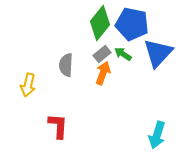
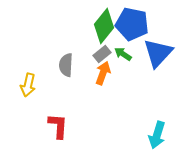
green diamond: moved 4 px right, 3 px down
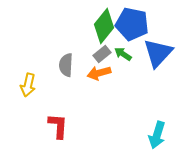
orange arrow: moved 4 px left; rotated 125 degrees counterclockwise
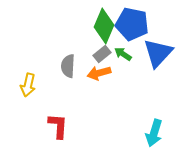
green diamond: rotated 16 degrees counterclockwise
gray semicircle: moved 2 px right, 1 px down
cyan arrow: moved 3 px left, 2 px up
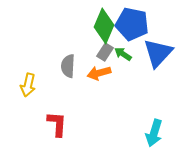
gray rectangle: moved 3 px right, 2 px up; rotated 18 degrees counterclockwise
red L-shape: moved 1 px left, 2 px up
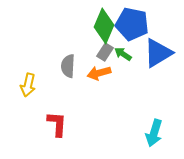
blue triangle: rotated 16 degrees clockwise
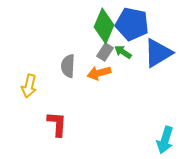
green arrow: moved 2 px up
yellow arrow: moved 1 px right, 1 px down
cyan arrow: moved 11 px right, 7 px down
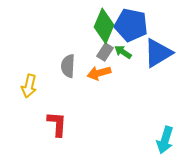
blue pentagon: moved 1 px left, 1 px down
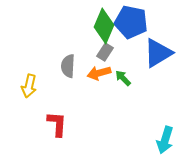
blue pentagon: moved 3 px up
green arrow: moved 26 px down; rotated 12 degrees clockwise
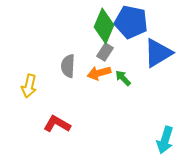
red L-shape: rotated 64 degrees counterclockwise
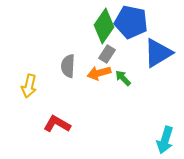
green diamond: rotated 12 degrees clockwise
gray rectangle: moved 2 px right, 2 px down
